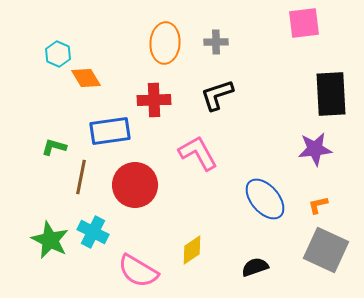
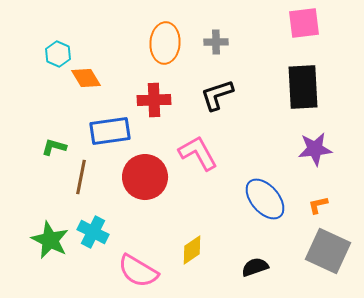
black rectangle: moved 28 px left, 7 px up
red circle: moved 10 px right, 8 px up
gray square: moved 2 px right, 1 px down
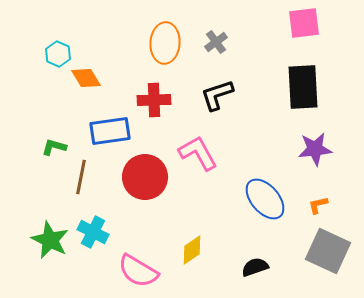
gray cross: rotated 35 degrees counterclockwise
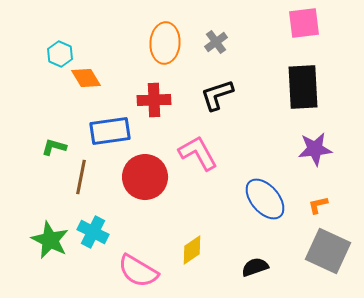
cyan hexagon: moved 2 px right
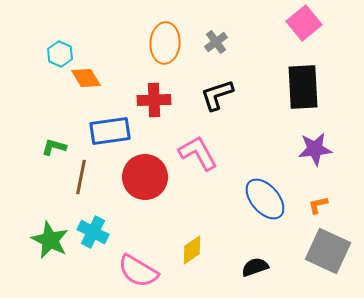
pink square: rotated 32 degrees counterclockwise
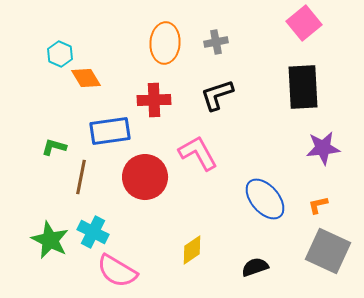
gray cross: rotated 25 degrees clockwise
purple star: moved 8 px right, 1 px up
pink semicircle: moved 21 px left
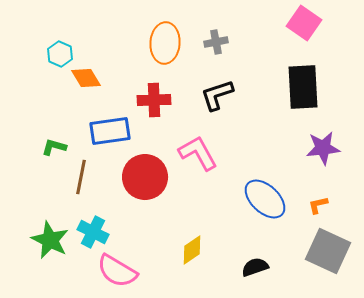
pink square: rotated 16 degrees counterclockwise
blue ellipse: rotated 6 degrees counterclockwise
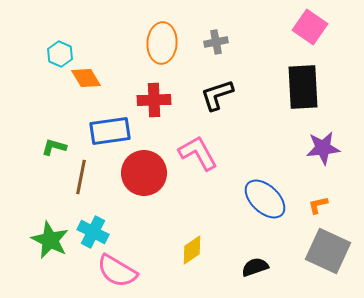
pink square: moved 6 px right, 4 px down
orange ellipse: moved 3 px left
red circle: moved 1 px left, 4 px up
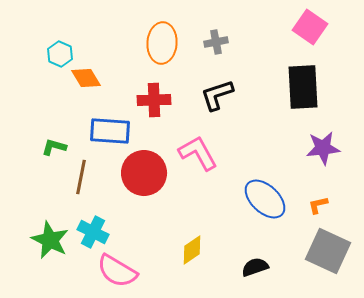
blue rectangle: rotated 12 degrees clockwise
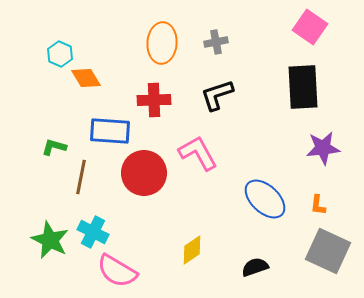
orange L-shape: rotated 70 degrees counterclockwise
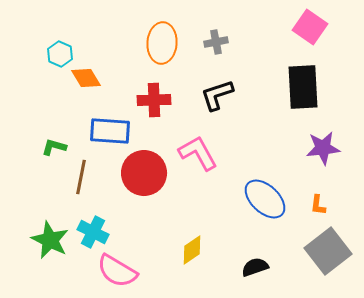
gray square: rotated 27 degrees clockwise
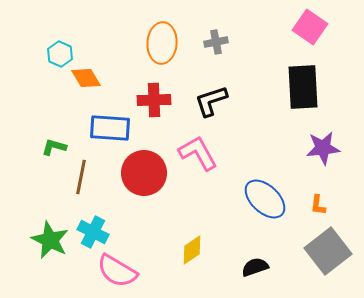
black L-shape: moved 6 px left, 6 px down
blue rectangle: moved 3 px up
